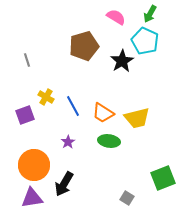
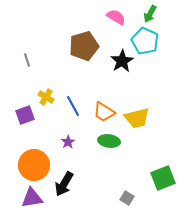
orange trapezoid: moved 1 px right, 1 px up
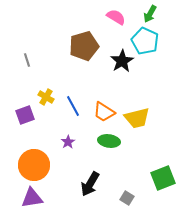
black arrow: moved 26 px right
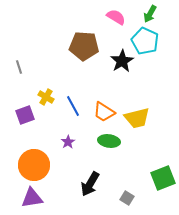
brown pentagon: rotated 20 degrees clockwise
gray line: moved 8 px left, 7 px down
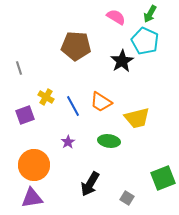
brown pentagon: moved 8 px left
gray line: moved 1 px down
orange trapezoid: moved 3 px left, 10 px up
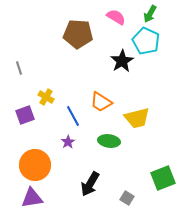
cyan pentagon: moved 1 px right
brown pentagon: moved 2 px right, 12 px up
blue line: moved 10 px down
orange circle: moved 1 px right
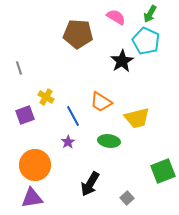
green square: moved 7 px up
gray square: rotated 16 degrees clockwise
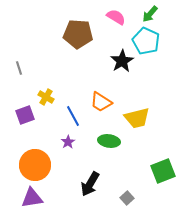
green arrow: rotated 12 degrees clockwise
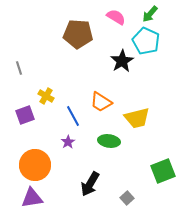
yellow cross: moved 1 px up
